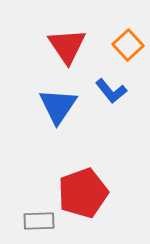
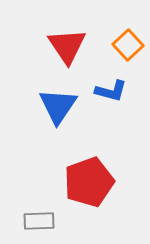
blue L-shape: rotated 36 degrees counterclockwise
red pentagon: moved 6 px right, 11 px up
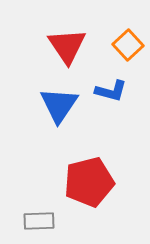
blue triangle: moved 1 px right, 1 px up
red pentagon: rotated 6 degrees clockwise
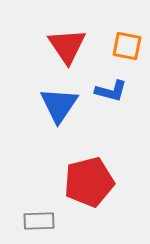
orange square: moved 1 px left, 1 px down; rotated 36 degrees counterclockwise
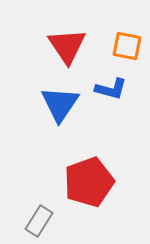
blue L-shape: moved 2 px up
blue triangle: moved 1 px right, 1 px up
red pentagon: rotated 6 degrees counterclockwise
gray rectangle: rotated 56 degrees counterclockwise
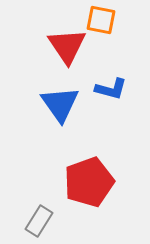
orange square: moved 26 px left, 26 px up
blue triangle: rotated 9 degrees counterclockwise
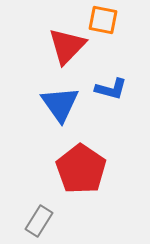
orange square: moved 2 px right
red triangle: rotated 18 degrees clockwise
red pentagon: moved 8 px left, 13 px up; rotated 18 degrees counterclockwise
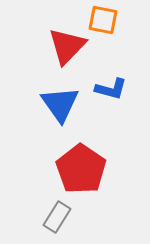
gray rectangle: moved 18 px right, 4 px up
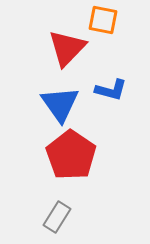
red triangle: moved 2 px down
blue L-shape: moved 1 px down
red pentagon: moved 10 px left, 14 px up
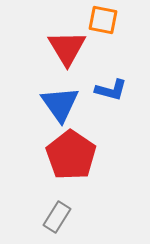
red triangle: rotated 15 degrees counterclockwise
